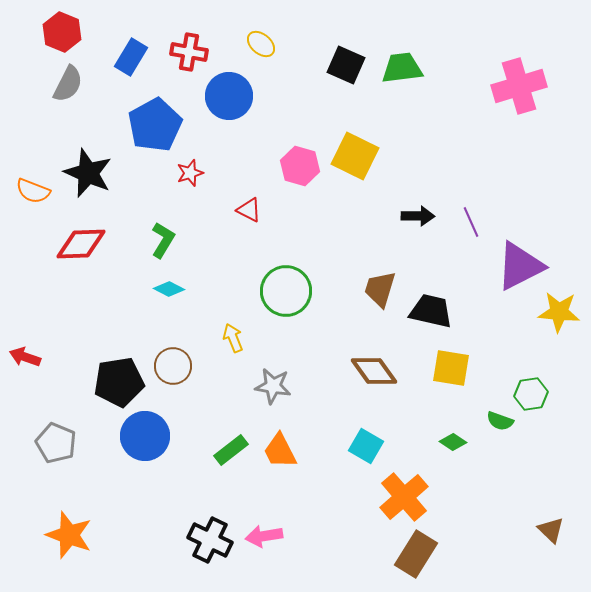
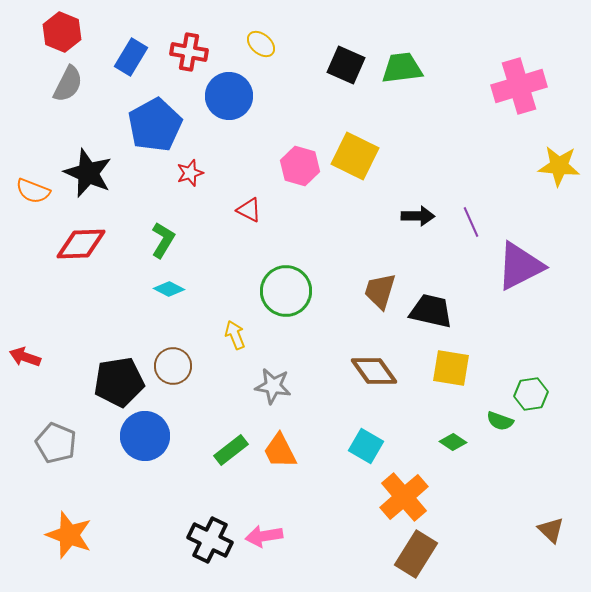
brown trapezoid at (380, 289): moved 2 px down
yellow star at (559, 312): moved 146 px up
yellow arrow at (233, 338): moved 2 px right, 3 px up
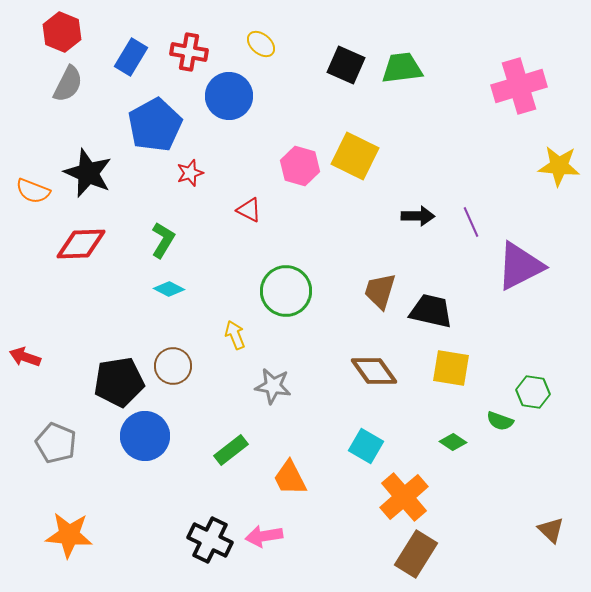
green hexagon at (531, 394): moved 2 px right, 2 px up; rotated 16 degrees clockwise
orange trapezoid at (280, 451): moved 10 px right, 27 px down
orange star at (69, 535): rotated 15 degrees counterclockwise
